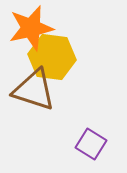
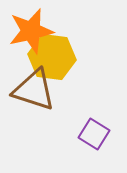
orange star: moved 3 px down
purple square: moved 3 px right, 10 px up
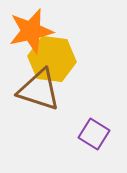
yellow hexagon: moved 2 px down
brown triangle: moved 5 px right
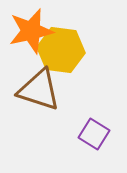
yellow hexagon: moved 9 px right, 9 px up
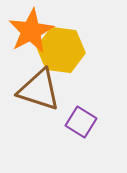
orange star: rotated 15 degrees counterclockwise
purple square: moved 13 px left, 12 px up
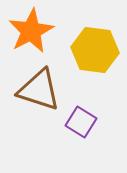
yellow hexagon: moved 34 px right
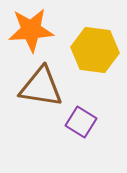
orange star: moved 1 px up; rotated 24 degrees clockwise
brown triangle: moved 2 px right, 3 px up; rotated 9 degrees counterclockwise
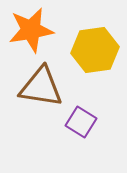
orange star: rotated 6 degrees counterclockwise
yellow hexagon: rotated 15 degrees counterclockwise
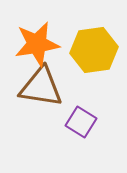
orange star: moved 6 px right, 14 px down
yellow hexagon: moved 1 px left
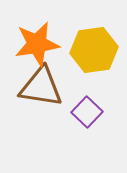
purple square: moved 6 px right, 10 px up; rotated 12 degrees clockwise
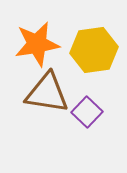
brown triangle: moved 6 px right, 6 px down
